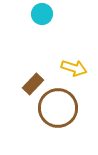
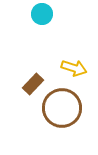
brown circle: moved 4 px right
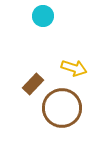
cyan circle: moved 1 px right, 2 px down
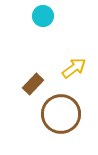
yellow arrow: rotated 55 degrees counterclockwise
brown circle: moved 1 px left, 6 px down
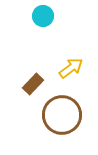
yellow arrow: moved 3 px left
brown circle: moved 1 px right, 1 px down
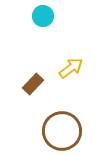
brown circle: moved 16 px down
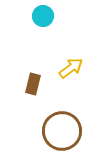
brown rectangle: rotated 30 degrees counterclockwise
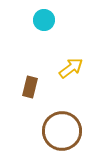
cyan circle: moved 1 px right, 4 px down
brown rectangle: moved 3 px left, 3 px down
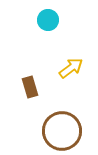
cyan circle: moved 4 px right
brown rectangle: rotated 30 degrees counterclockwise
